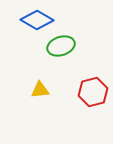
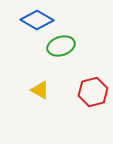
yellow triangle: rotated 36 degrees clockwise
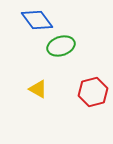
blue diamond: rotated 24 degrees clockwise
yellow triangle: moved 2 px left, 1 px up
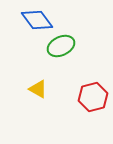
green ellipse: rotated 8 degrees counterclockwise
red hexagon: moved 5 px down
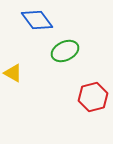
green ellipse: moved 4 px right, 5 px down
yellow triangle: moved 25 px left, 16 px up
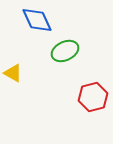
blue diamond: rotated 12 degrees clockwise
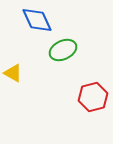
green ellipse: moved 2 px left, 1 px up
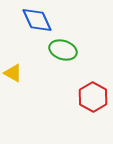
green ellipse: rotated 44 degrees clockwise
red hexagon: rotated 16 degrees counterclockwise
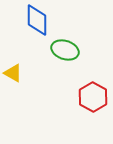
blue diamond: rotated 24 degrees clockwise
green ellipse: moved 2 px right
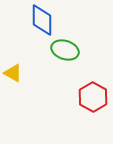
blue diamond: moved 5 px right
